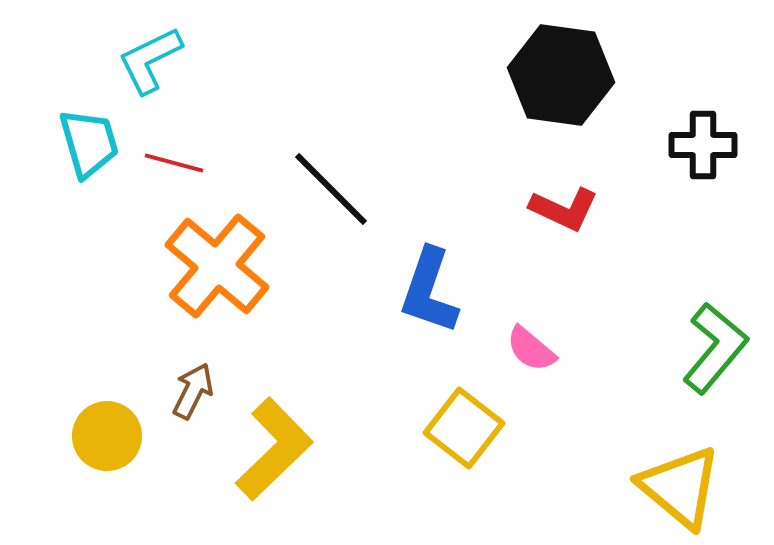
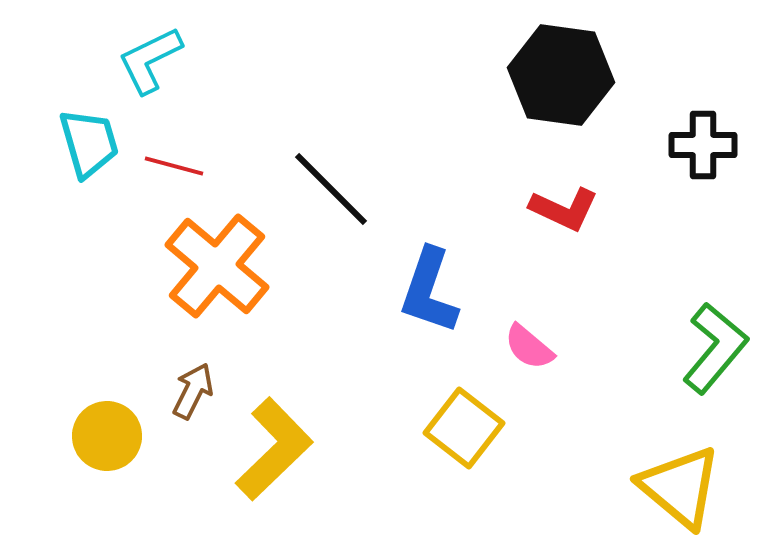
red line: moved 3 px down
pink semicircle: moved 2 px left, 2 px up
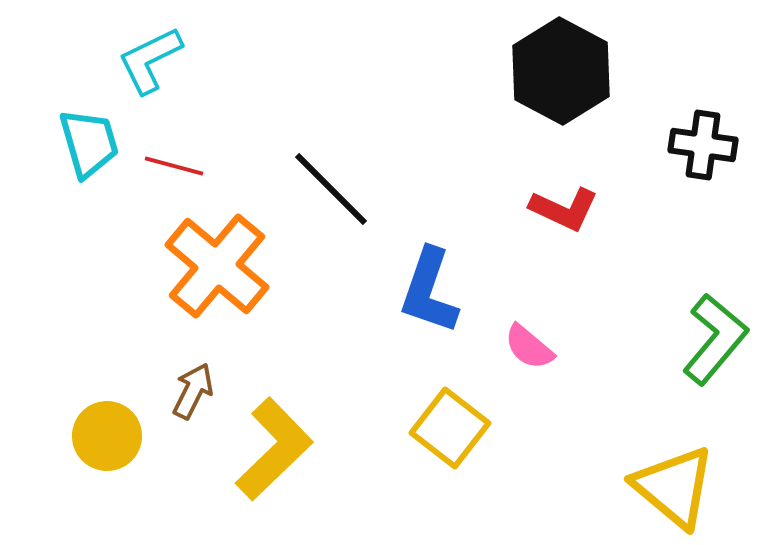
black hexagon: moved 4 px up; rotated 20 degrees clockwise
black cross: rotated 8 degrees clockwise
green L-shape: moved 9 px up
yellow square: moved 14 px left
yellow triangle: moved 6 px left
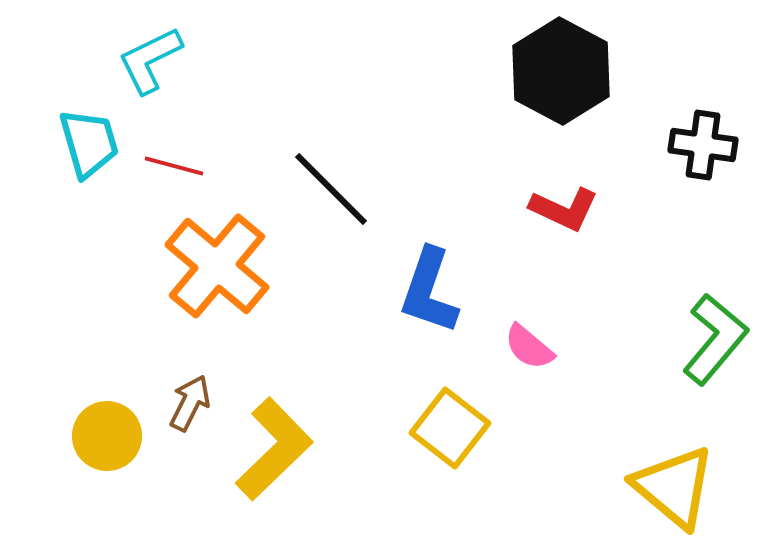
brown arrow: moved 3 px left, 12 px down
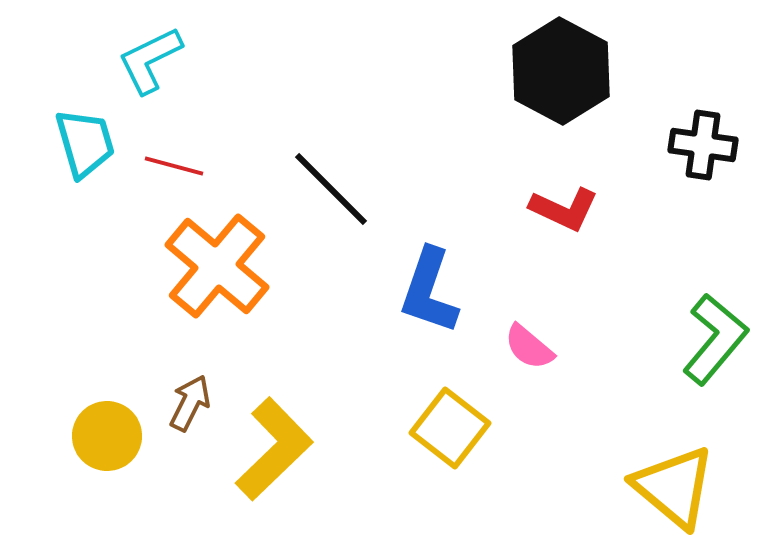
cyan trapezoid: moved 4 px left
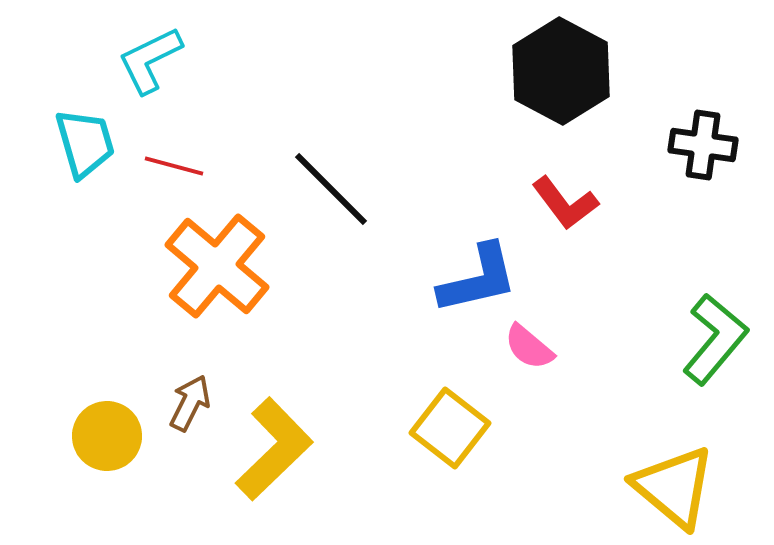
red L-shape: moved 1 px right, 6 px up; rotated 28 degrees clockwise
blue L-shape: moved 49 px right, 12 px up; rotated 122 degrees counterclockwise
